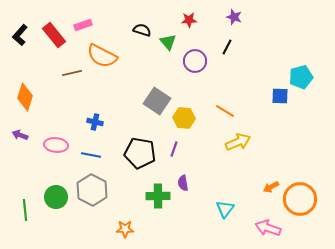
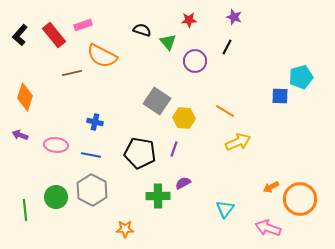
purple semicircle: rotated 70 degrees clockwise
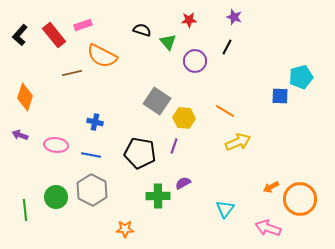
purple line: moved 3 px up
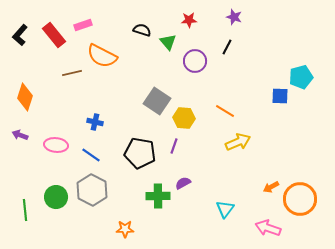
blue line: rotated 24 degrees clockwise
